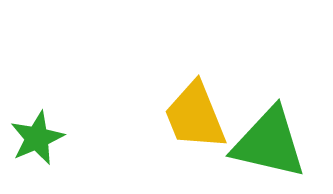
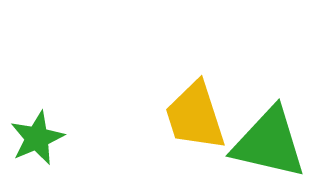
yellow trapezoid: rotated 4 degrees clockwise
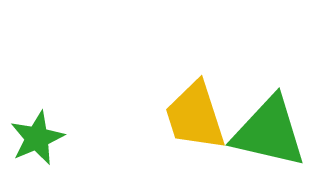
green triangle: moved 11 px up
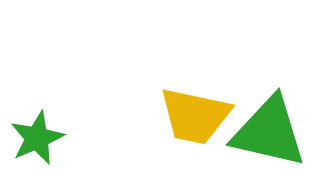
yellow trapezoid: rotated 60 degrees counterclockwise
